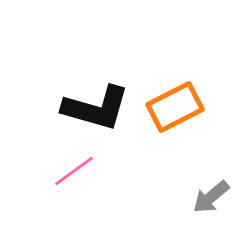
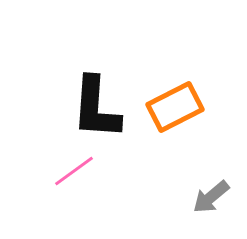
black L-shape: rotated 78 degrees clockwise
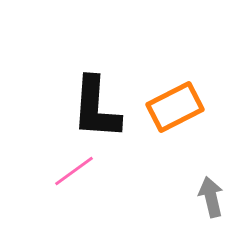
gray arrow: rotated 117 degrees clockwise
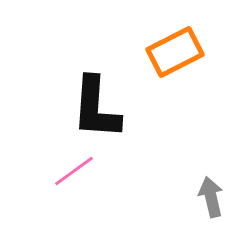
orange rectangle: moved 55 px up
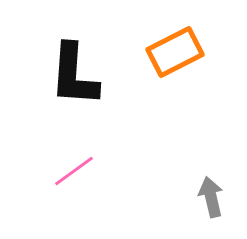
black L-shape: moved 22 px left, 33 px up
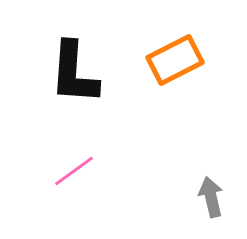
orange rectangle: moved 8 px down
black L-shape: moved 2 px up
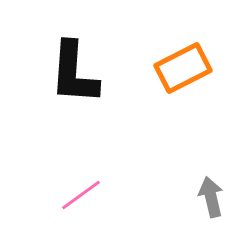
orange rectangle: moved 8 px right, 8 px down
pink line: moved 7 px right, 24 px down
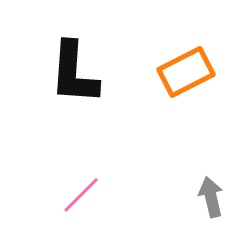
orange rectangle: moved 3 px right, 4 px down
pink line: rotated 9 degrees counterclockwise
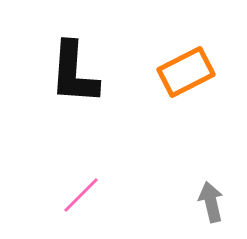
gray arrow: moved 5 px down
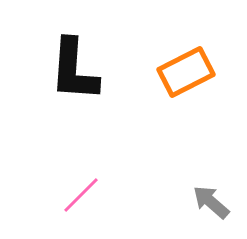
black L-shape: moved 3 px up
gray arrow: rotated 36 degrees counterclockwise
